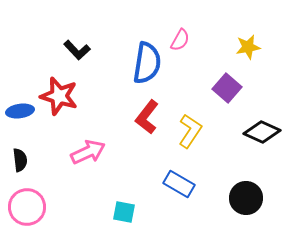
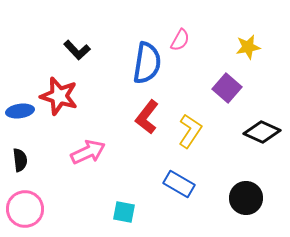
pink circle: moved 2 px left, 2 px down
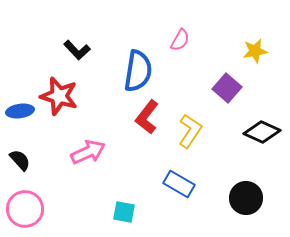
yellow star: moved 7 px right, 4 px down
blue semicircle: moved 9 px left, 8 px down
black semicircle: rotated 35 degrees counterclockwise
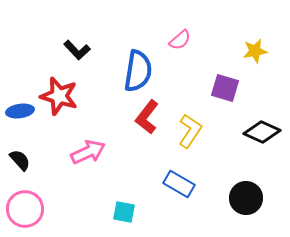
pink semicircle: rotated 20 degrees clockwise
purple square: moved 2 px left; rotated 24 degrees counterclockwise
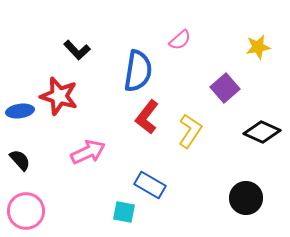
yellow star: moved 3 px right, 4 px up
purple square: rotated 32 degrees clockwise
blue rectangle: moved 29 px left, 1 px down
pink circle: moved 1 px right, 2 px down
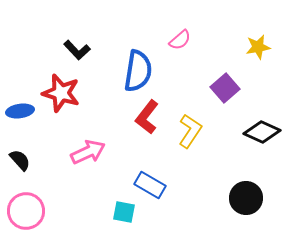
red star: moved 2 px right, 3 px up
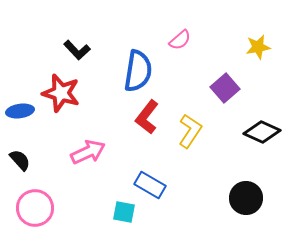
pink circle: moved 9 px right, 3 px up
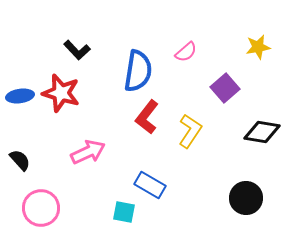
pink semicircle: moved 6 px right, 12 px down
blue ellipse: moved 15 px up
black diamond: rotated 15 degrees counterclockwise
pink circle: moved 6 px right
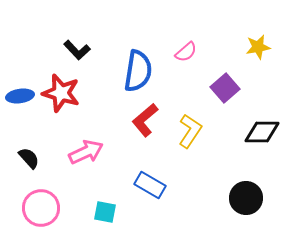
red L-shape: moved 2 px left, 3 px down; rotated 12 degrees clockwise
black diamond: rotated 9 degrees counterclockwise
pink arrow: moved 2 px left
black semicircle: moved 9 px right, 2 px up
cyan square: moved 19 px left
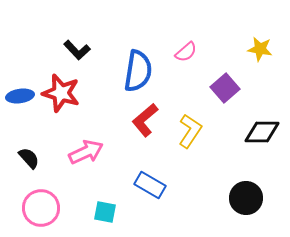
yellow star: moved 2 px right, 2 px down; rotated 20 degrees clockwise
